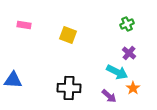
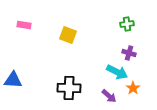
green cross: rotated 16 degrees clockwise
purple cross: rotated 24 degrees counterclockwise
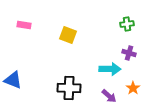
cyan arrow: moved 7 px left, 3 px up; rotated 25 degrees counterclockwise
blue triangle: rotated 18 degrees clockwise
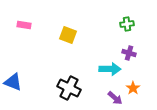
blue triangle: moved 2 px down
black cross: rotated 25 degrees clockwise
purple arrow: moved 6 px right, 2 px down
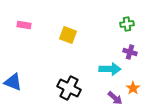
purple cross: moved 1 px right, 1 px up
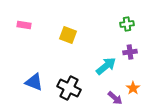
purple cross: rotated 24 degrees counterclockwise
cyan arrow: moved 4 px left, 3 px up; rotated 40 degrees counterclockwise
blue triangle: moved 21 px right
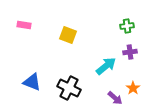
green cross: moved 2 px down
blue triangle: moved 2 px left
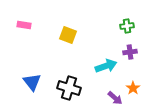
cyan arrow: rotated 20 degrees clockwise
blue triangle: rotated 30 degrees clockwise
black cross: rotated 10 degrees counterclockwise
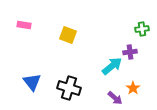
green cross: moved 15 px right, 3 px down
cyan arrow: moved 6 px right; rotated 20 degrees counterclockwise
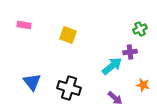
green cross: moved 2 px left; rotated 16 degrees counterclockwise
orange star: moved 10 px right, 3 px up; rotated 24 degrees counterclockwise
